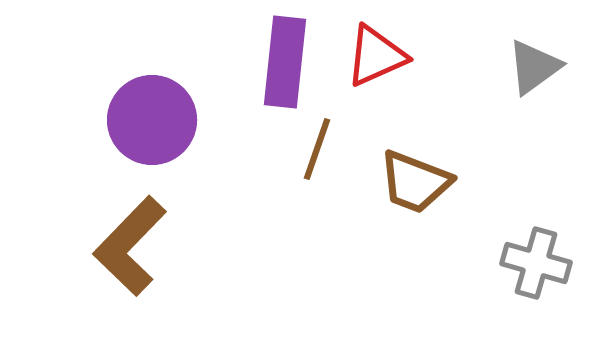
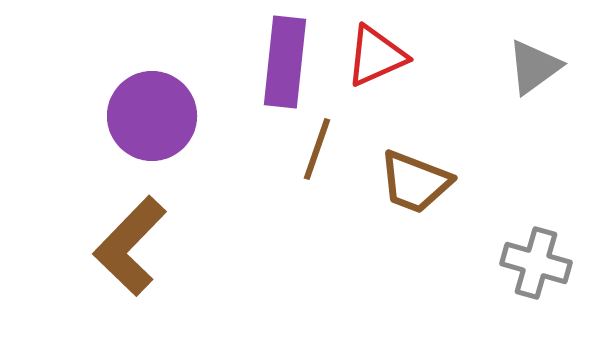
purple circle: moved 4 px up
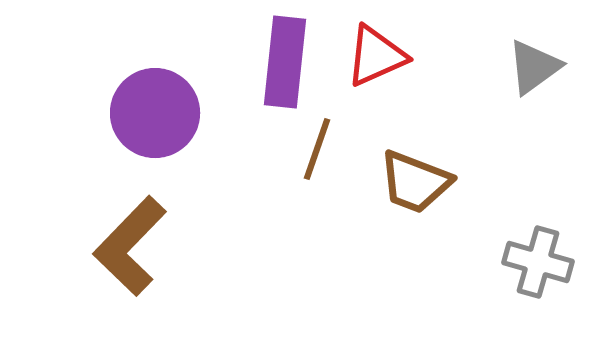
purple circle: moved 3 px right, 3 px up
gray cross: moved 2 px right, 1 px up
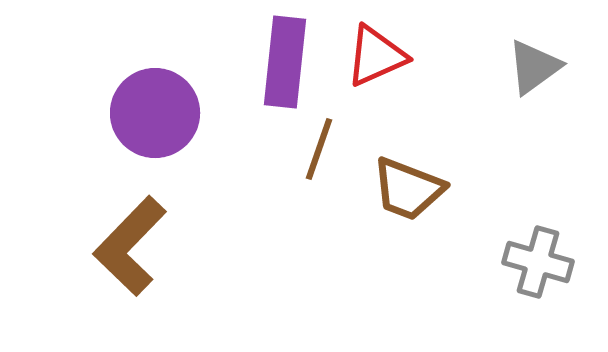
brown line: moved 2 px right
brown trapezoid: moved 7 px left, 7 px down
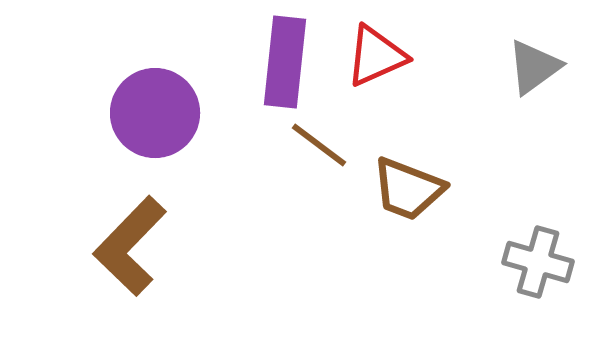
brown line: moved 4 px up; rotated 72 degrees counterclockwise
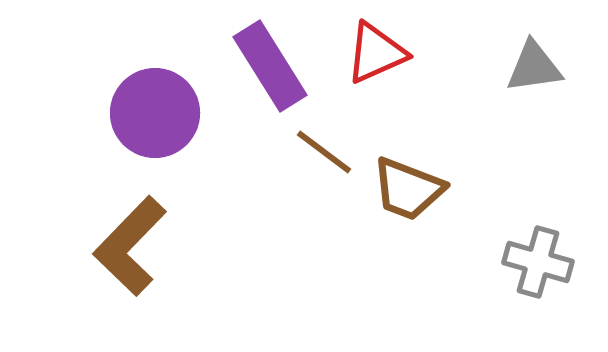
red triangle: moved 3 px up
purple rectangle: moved 15 px left, 4 px down; rotated 38 degrees counterclockwise
gray triangle: rotated 28 degrees clockwise
brown line: moved 5 px right, 7 px down
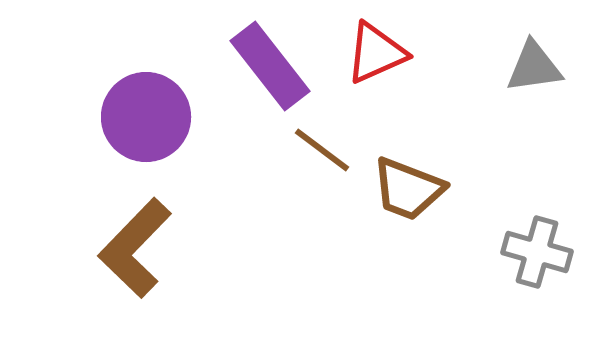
purple rectangle: rotated 6 degrees counterclockwise
purple circle: moved 9 px left, 4 px down
brown line: moved 2 px left, 2 px up
brown L-shape: moved 5 px right, 2 px down
gray cross: moved 1 px left, 10 px up
